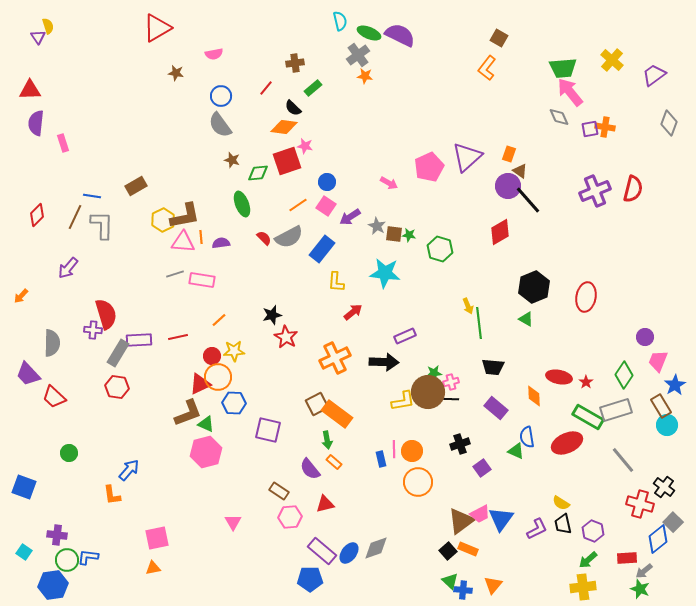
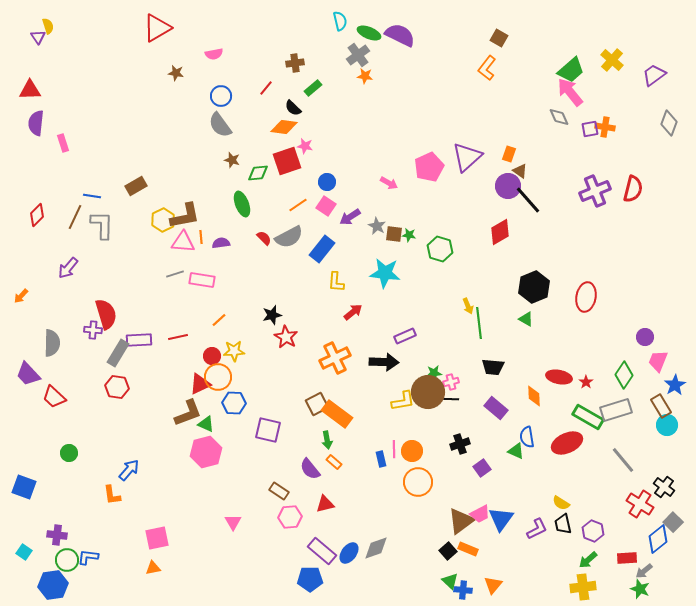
green trapezoid at (563, 68): moved 8 px right, 2 px down; rotated 36 degrees counterclockwise
red cross at (640, 504): rotated 16 degrees clockwise
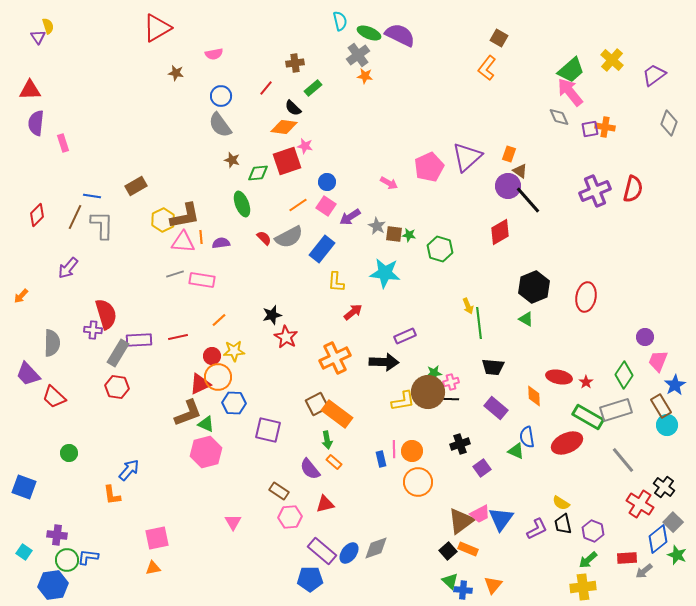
green star at (640, 589): moved 37 px right, 34 px up
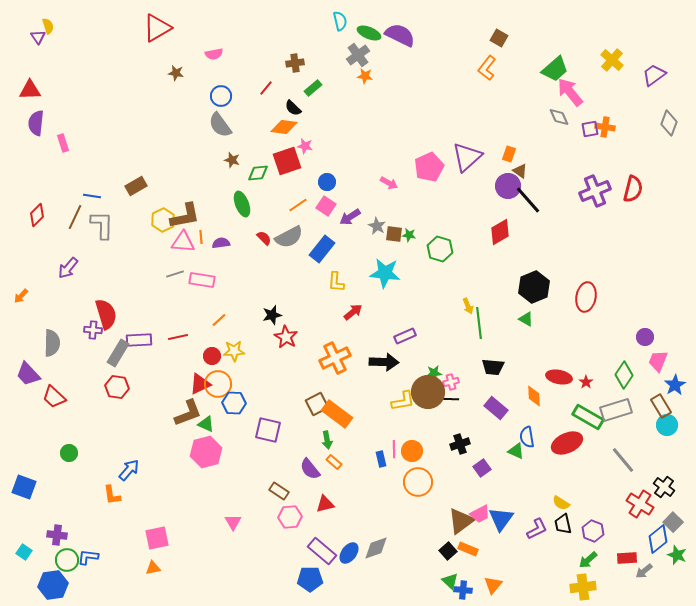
green trapezoid at (571, 70): moved 16 px left, 1 px up
orange circle at (218, 377): moved 7 px down
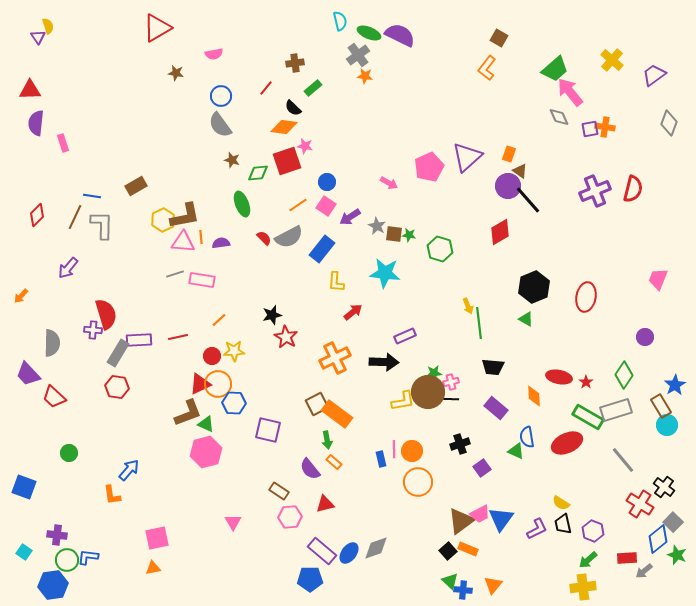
pink trapezoid at (658, 361): moved 82 px up
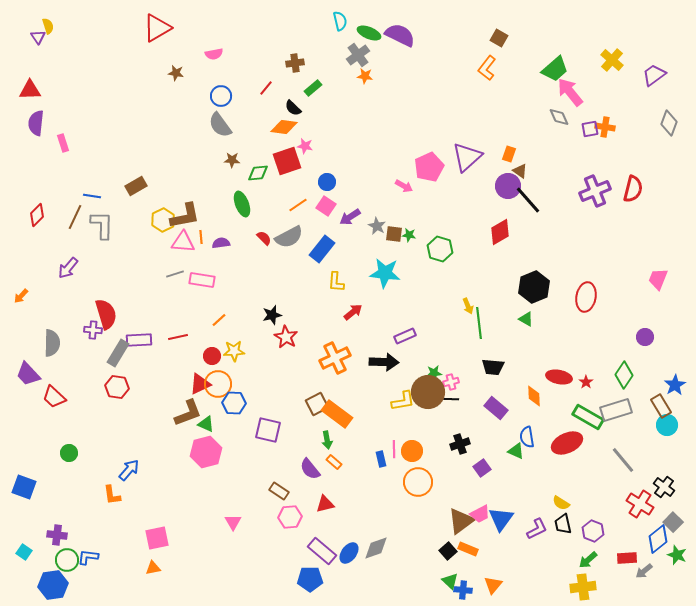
brown star at (232, 160): rotated 14 degrees counterclockwise
pink arrow at (389, 183): moved 15 px right, 3 px down
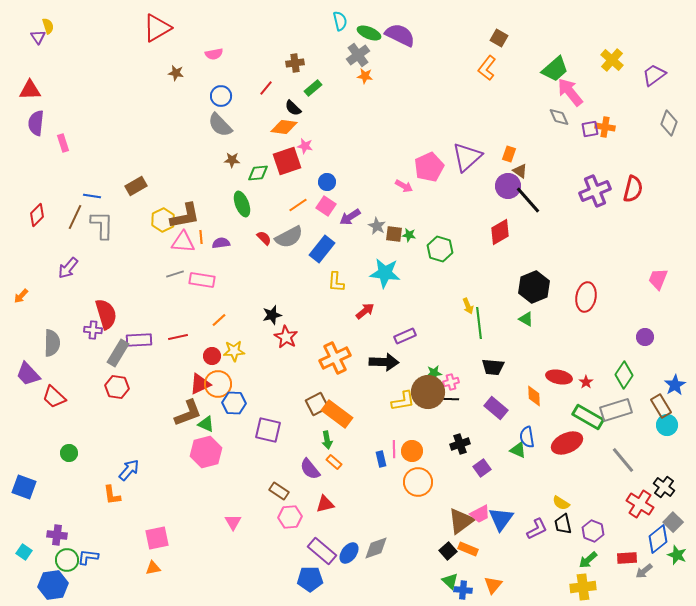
gray semicircle at (220, 125): rotated 8 degrees counterclockwise
red arrow at (353, 312): moved 12 px right, 1 px up
green triangle at (516, 451): moved 2 px right, 1 px up
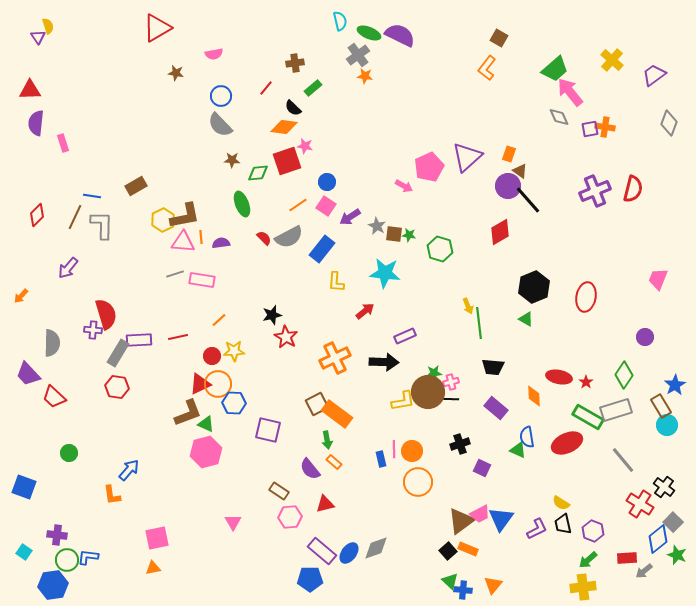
purple square at (482, 468): rotated 30 degrees counterclockwise
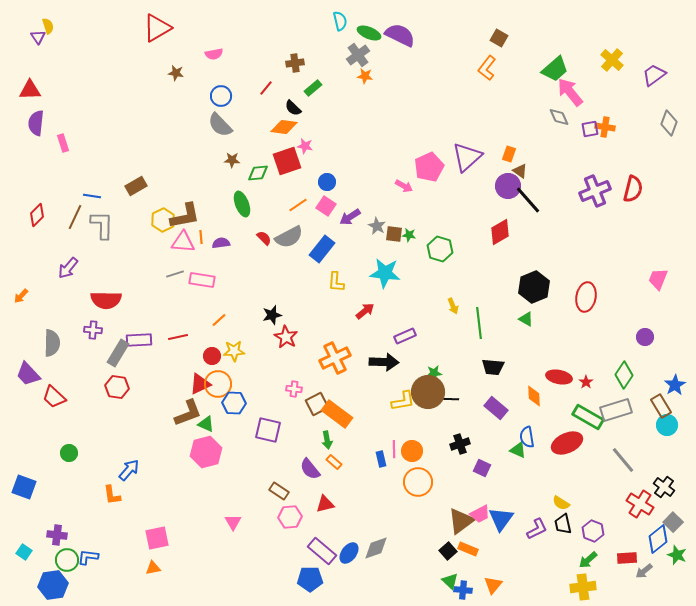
yellow arrow at (468, 306): moved 15 px left
red semicircle at (106, 314): moved 14 px up; rotated 108 degrees clockwise
pink cross at (451, 382): moved 157 px left, 7 px down; rotated 21 degrees clockwise
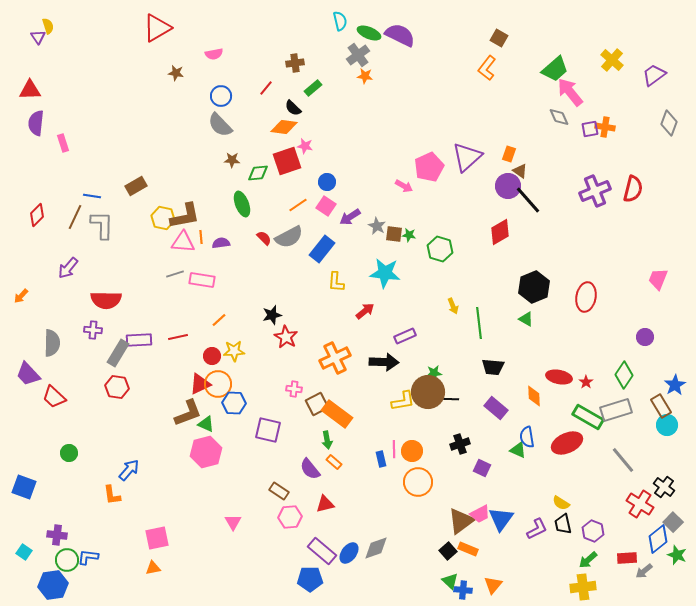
yellow hexagon at (163, 220): moved 2 px up; rotated 20 degrees counterclockwise
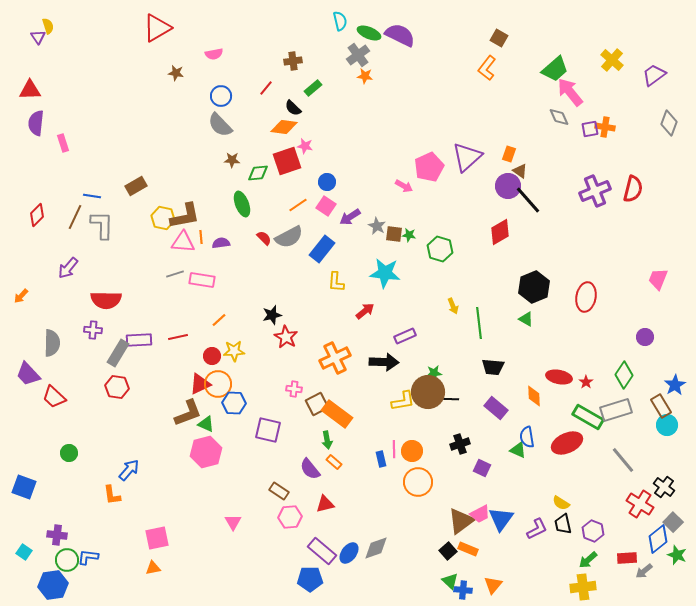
brown cross at (295, 63): moved 2 px left, 2 px up
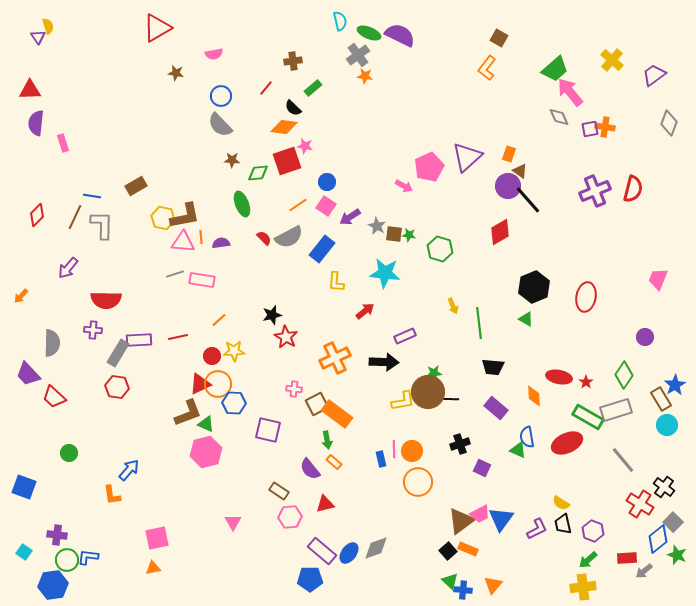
brown rectangle at (661, 406): moved 7 px up
